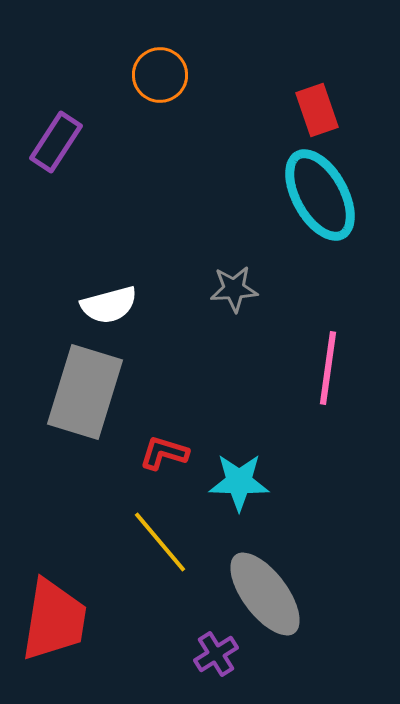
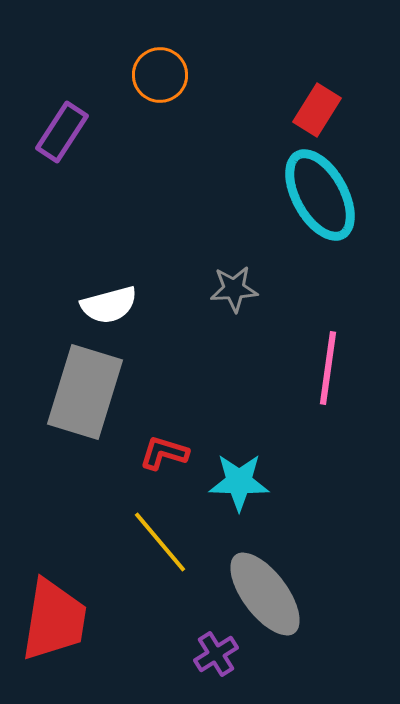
red rectangle: rotated 51 degrees clockwise
purple rectangle: moved 6 px right, 10 px up
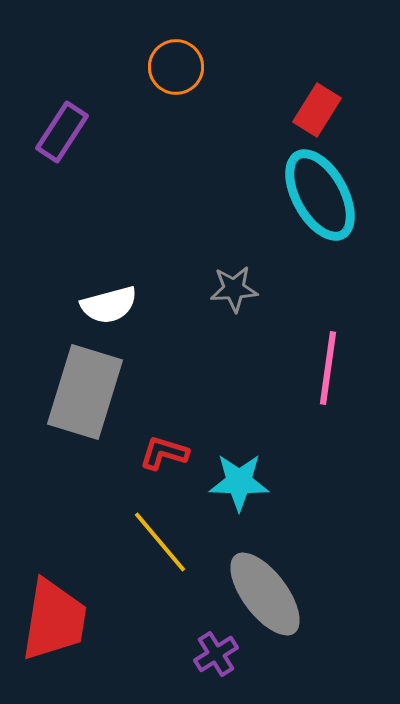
orange circle: moved 16 px right, 8 px up
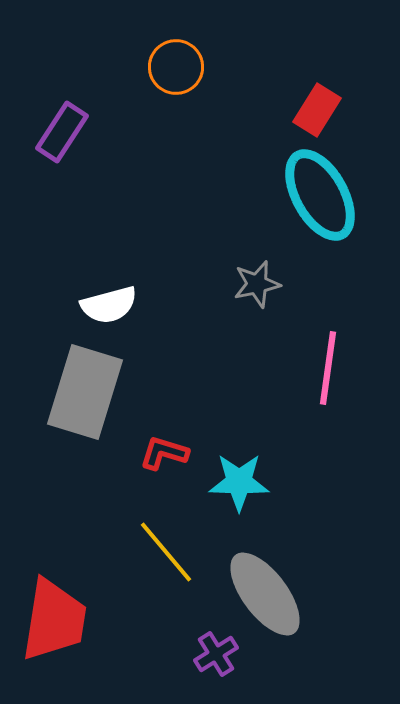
gray star: moved 23 px right, 5 px up; rotated 9 degrees counterclockwise
yellow line: moved 6 px right, 10 px down
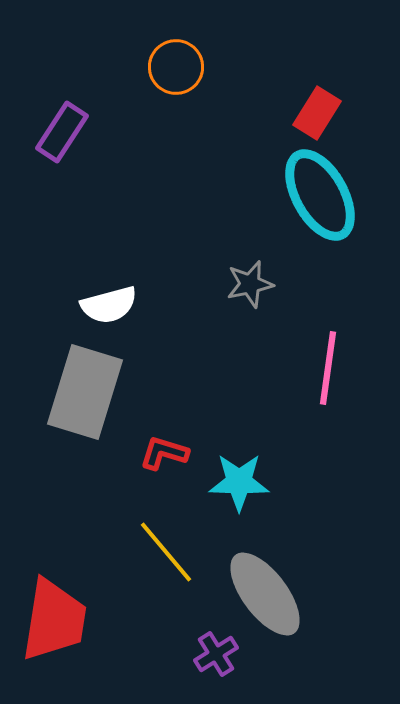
red rectangle: moved 3 px down
gray star: moved 7 px left
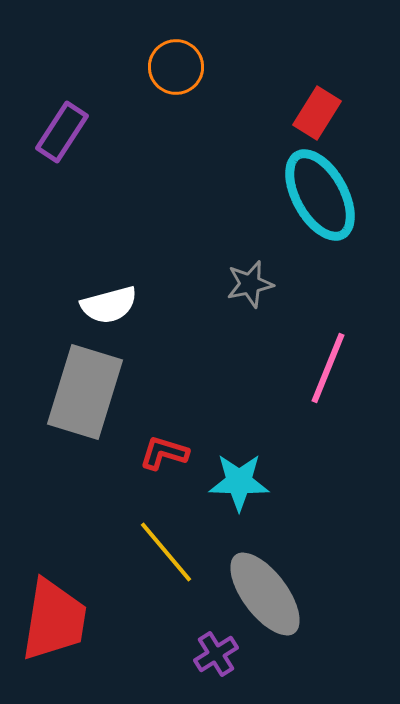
pink line: rotated 14 degrees clockwise
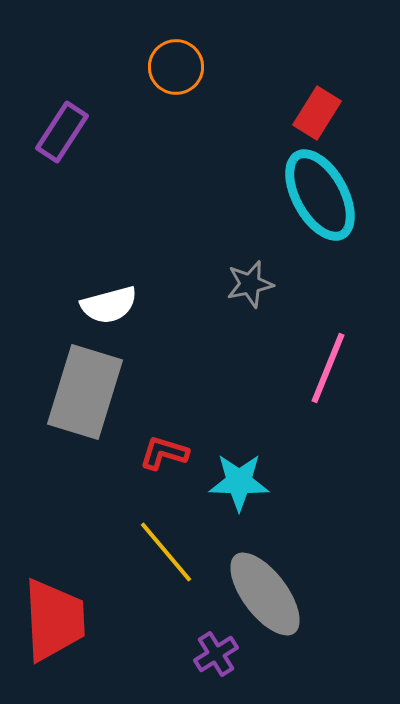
red trapezoid: rotated 12 degrees counterclockwise
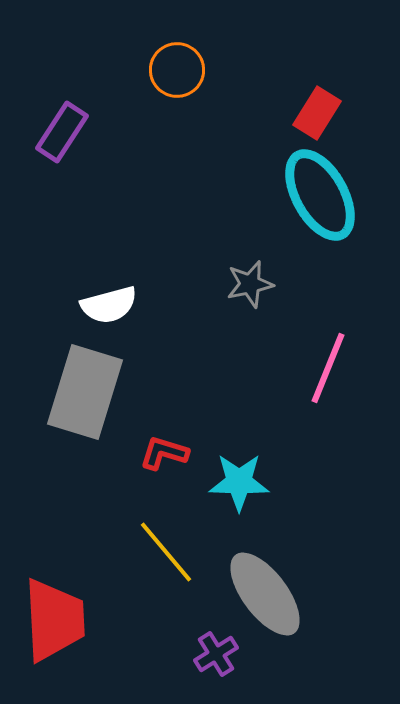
orange circle: moved 1 px right, 3 px down
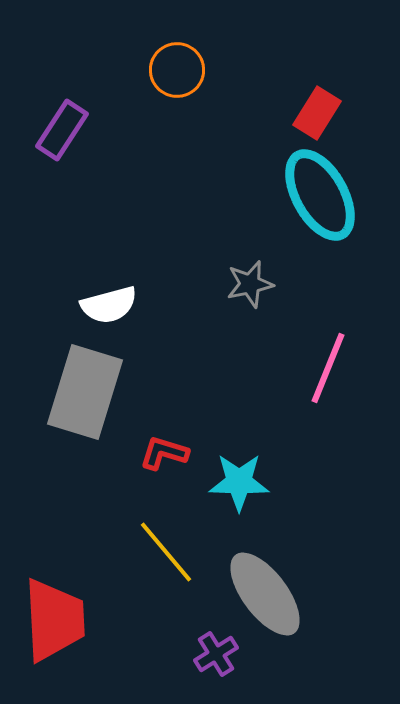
purple rectangle: moved 2 px up
